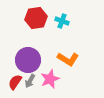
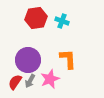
orange L-shape: rotated 125 degrees counterclockwise
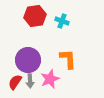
red hexagon: moved 1 px left, 2 px up
gray arrow: rotated 32 degrees counterclockwise
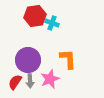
cyan cross: moved 10 px left, 2 px down
